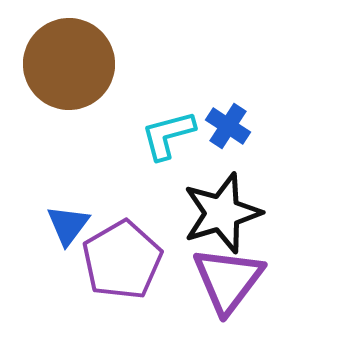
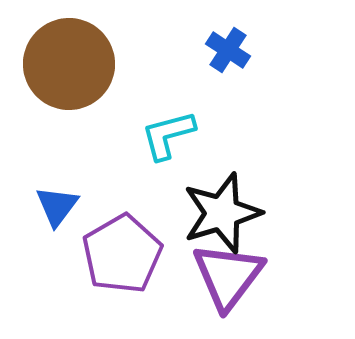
blue cross: moved 76 px up
blue triangle: moved 11 px left, 19 px up
purple pentagon: moved 6 px up
purple triangle: moved 4 px up
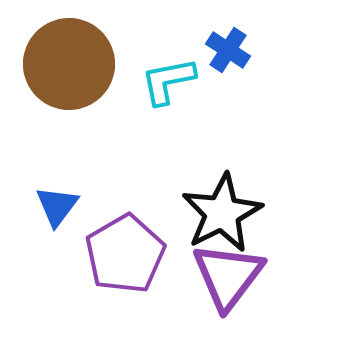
cyan L-shape: moved 54 px up; rotated 4 degrees clockwise
black star: rotated 10 degrees counterclockwise
purple pentagon: moved 3 px right
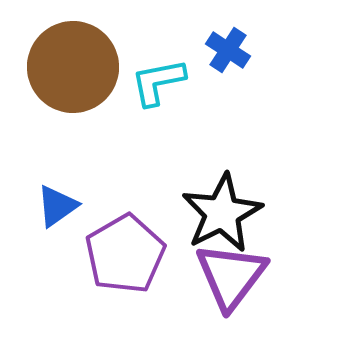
brown circle: moved 4 px right, 3 px down
cyan L-shape: moved 10 px left, 1 px down
blue triangle: rotated 18 degrees clockwise
purple triangle: moved 3 px right
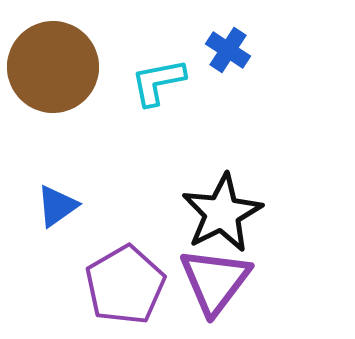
brown circle: moved 20 px left
purple pentagon: moved 31 px down
purple triangle: moved 16 px left, 5 px down
